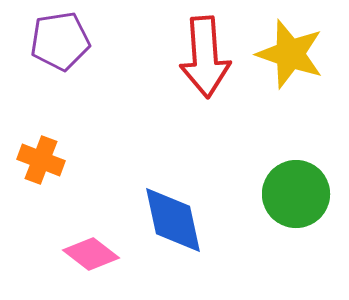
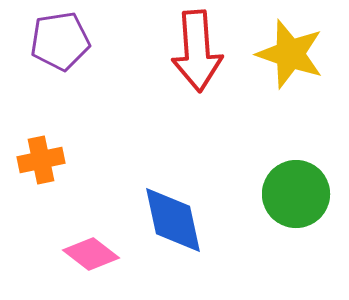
red arrow: moved 8 px left, 6 px up
orange cross: rotated 33 degrees counterclockwise
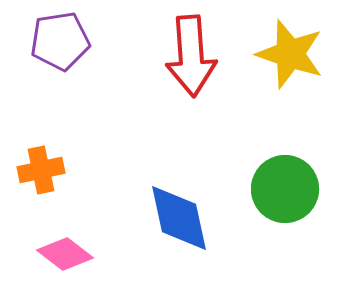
red arrow: moved 6 px left, 5 px down
orange cross: moved 10 px down
green circle: moved 11 px left, 5 px up
blue diamond: moved 6 px right, 2 px up
pink diamond: moved 26 px left
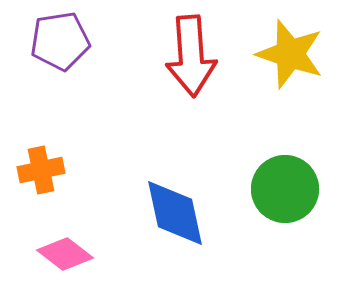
blue diamond: moved 4 px left, 5 px up
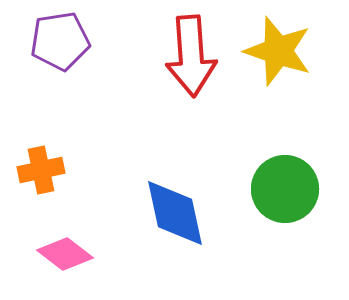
yellow star: moved 12 px left, 3 px up
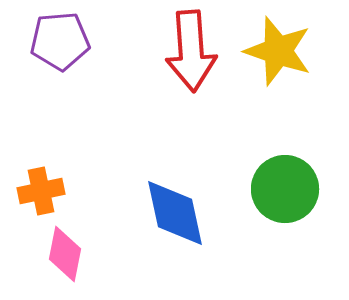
purple pentagon: rotated 4 degrees clockwise
red arrow: moved 5 px up
orange cross: moved 21 px down
pink diamond: rotated 64 degrees clockwise
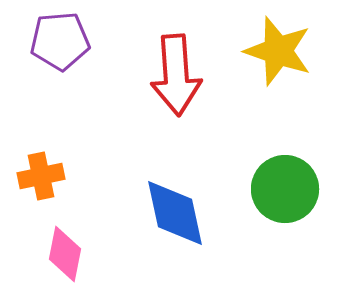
red arrow: moved 15 px left, 24 px down
orange cross: moved 15 px up
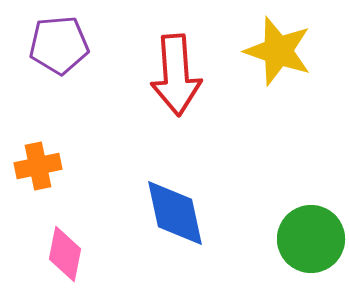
purple pentagon: moved 1 px left, 4 px down
orange cross: moved 3 px left, 10 px up
green circle: moved 26 px right, 50 px down
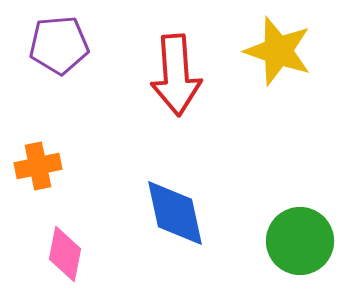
green circle: moved 11 px left, 2 px down
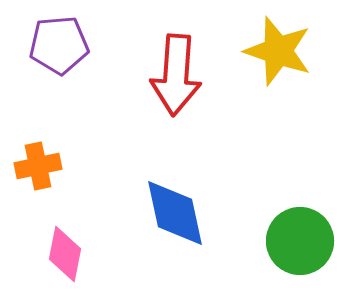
red arrow: rotated 8 degrees clockwise
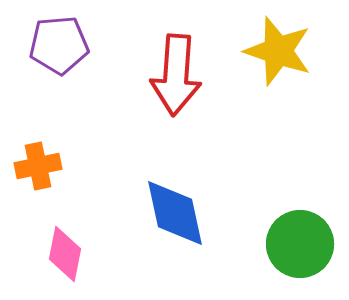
green circle: moved 3 px down
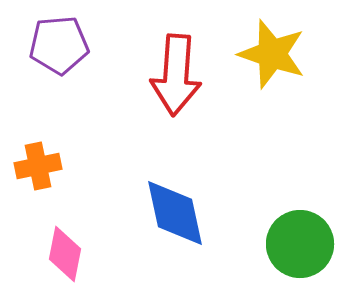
yellow star: moved 6 px left, 3 px down
